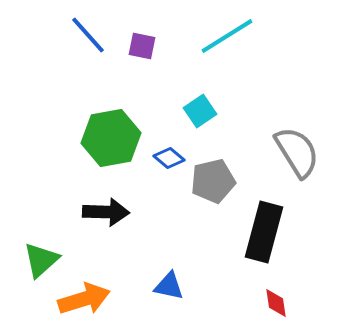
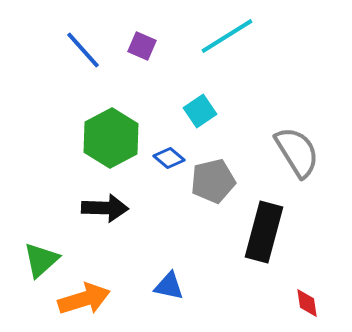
blue line: moved 5 px left, 15 px down
purple square: rotated 12 degrees clockwise
green hexagon: rotated 18 degrees counterclockwise
black arrow: moved 1 px left, 4 px up
red diamond: moved 31 px right
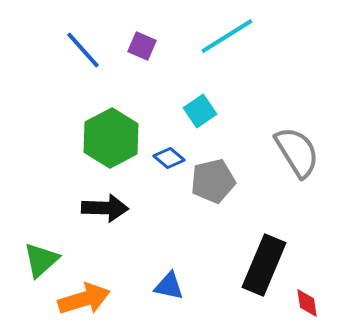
black rectangle: moved 33 px down; rotated 8 degrees clockwise
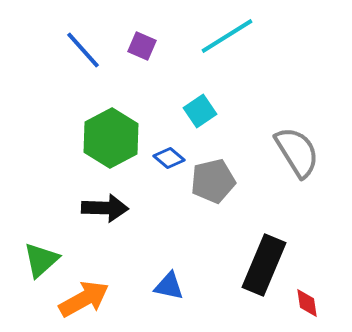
orange arrow: rotated 12 degrees counterclockwise
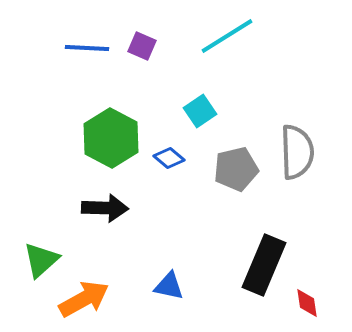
blue line: moved 4 px right, 2 px up; rotated 45 degrees counterclockwise
green hexagon: rotated 4 degrees counterclockwise
gray semicircle: rotated 30 degrees clockwise
gray pentagon: moved 23 px right, 12 px up
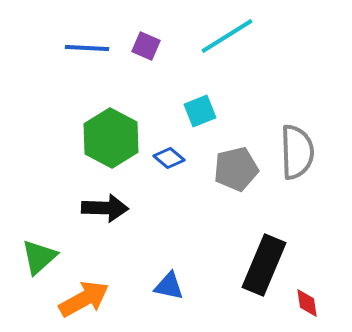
purple square: moved 4 px right
cyan square: rotated 12 degrees clockwise
green triangle: moved 2 px left, 3 px up
